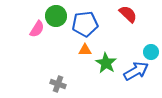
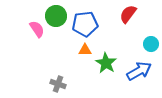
red semicircle: rotated 96 degrees counterclockwise
pink semicircle: rotated 66 degrees counterclockwise
cyan circle: moved 8 px up
blue arrow: moved 3 px right
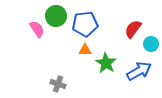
red semicircle: moved 5 px right, 15 px down
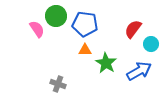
blue pentagon: rotated 15 degrees clockwise
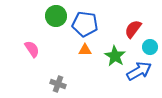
pink semicircle: moved 5 px left, 20 px down
cyan circle: moved 1 px left, 3 px down
green star: moved 9 px right, 7 px up
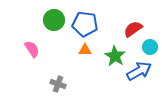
green circle: moved 2 px left, 4 px down
red semicircle: rotated 18 degrees clockwise
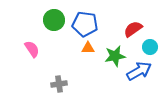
orange triangle: moved 3 px right, 2 px up
green star: rotated 30 degrees clockwise
gray cross: moved 1 px right; rotated 28 degrees counterclockwise
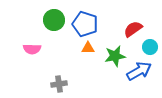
blue pentagon: rotated 10 degrees clockwise
pink semicircle: rotated 126 degrees clockwise
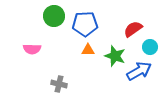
green circle: moved 4 px up
blue pentagon: rotated 20 degrees counterclockwise
orange triangle: moved 2 px down
green star: rotated 30 degrees clockwise
gray cross: rotated 21 degrees clockwise
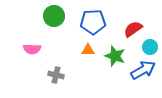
blue pentagon: moved 8 px right, 2 px up
blue arrow: moved 4 px right, 1 px up
gray cross: moved 3 px left, 9 px up
